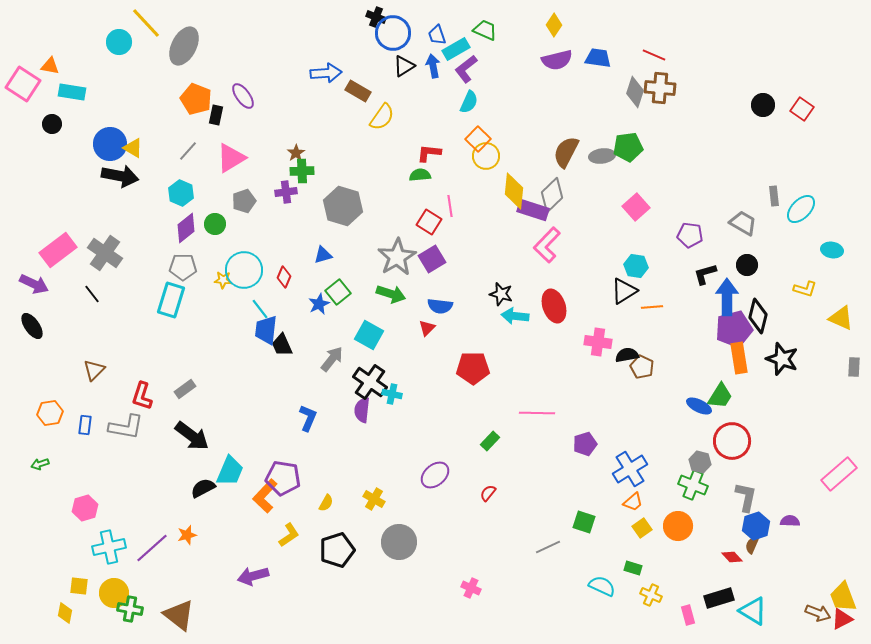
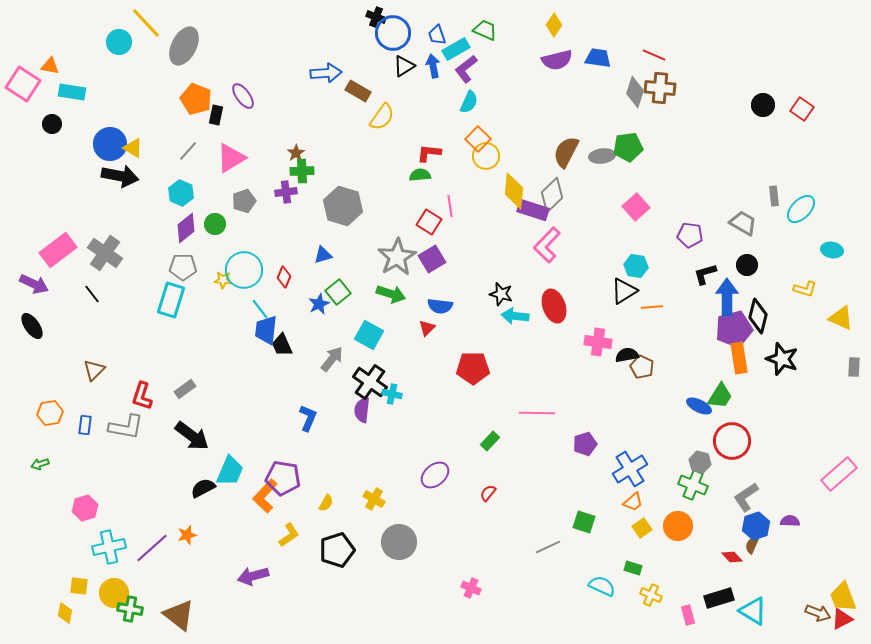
gray L-shape at (746, 497): rotated 136 degrees counterclockwise
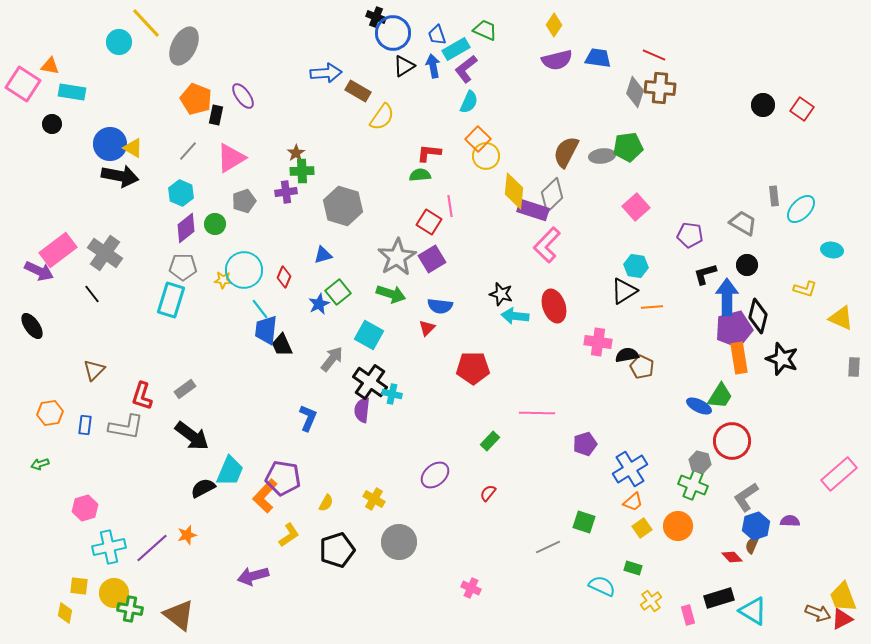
purple arrow at (34, 284): moved 5 px right, 13 px up
yellow cross at (651, 595): moved 6 px down; rotated 30 degrees clockwise
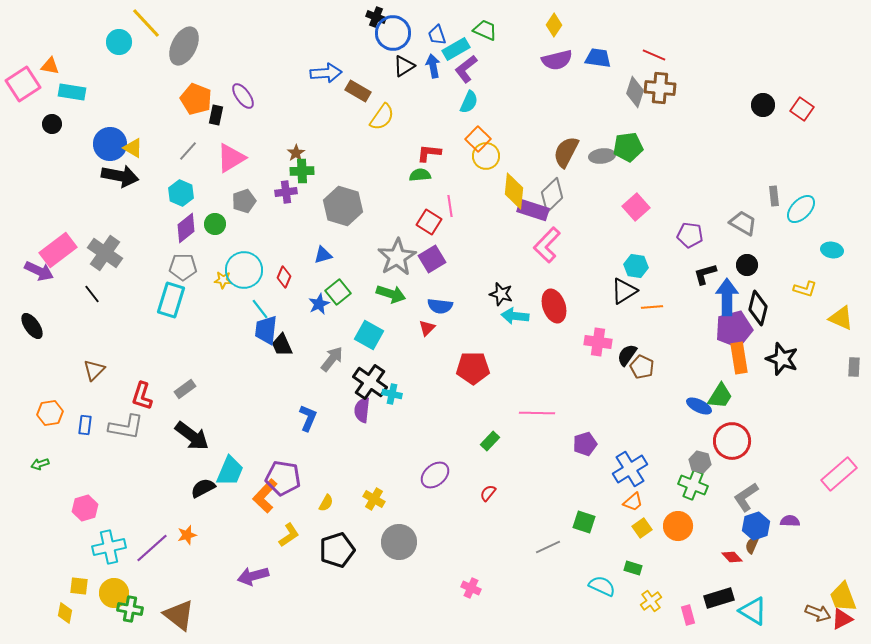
pink square at (23, 84): rotated 24 degrees clockwise
black diamond at (758, 316): moved 8 px up
black semicircle at (627, 355): rotated 45 degrees counterclockwise
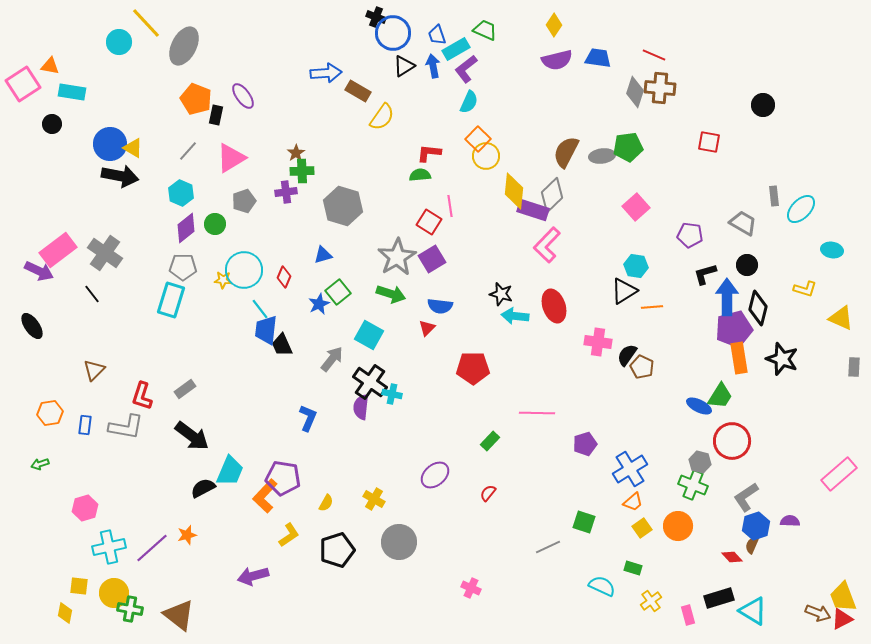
red square at (802, 109): moved 93 px left, 33 px down; rotated 25 degrees counterclockwise
purple semicircle at (362, 410): moved 1 px left, 3 px up
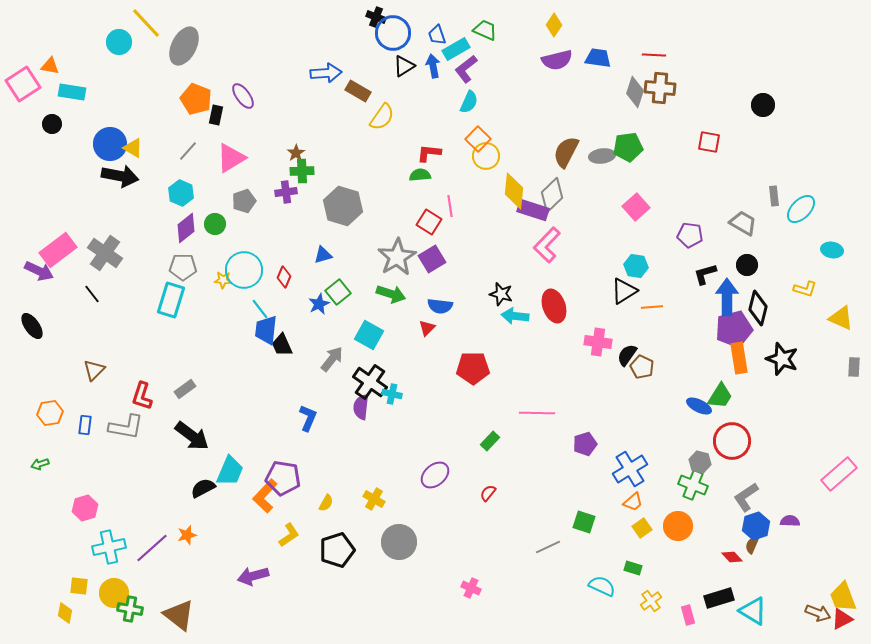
red line at (654, 55): rotated 20 degrees counterclockwise
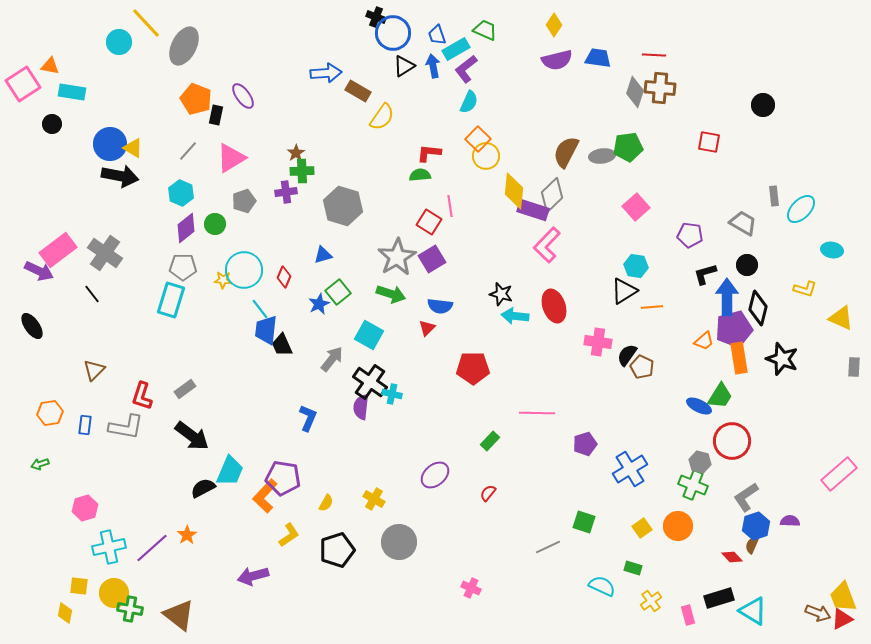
orange trapezoid at (633, 502): moved 71 px right, 161 px up
orange star at (187, 535): rotated 18 degrees counterclockwise
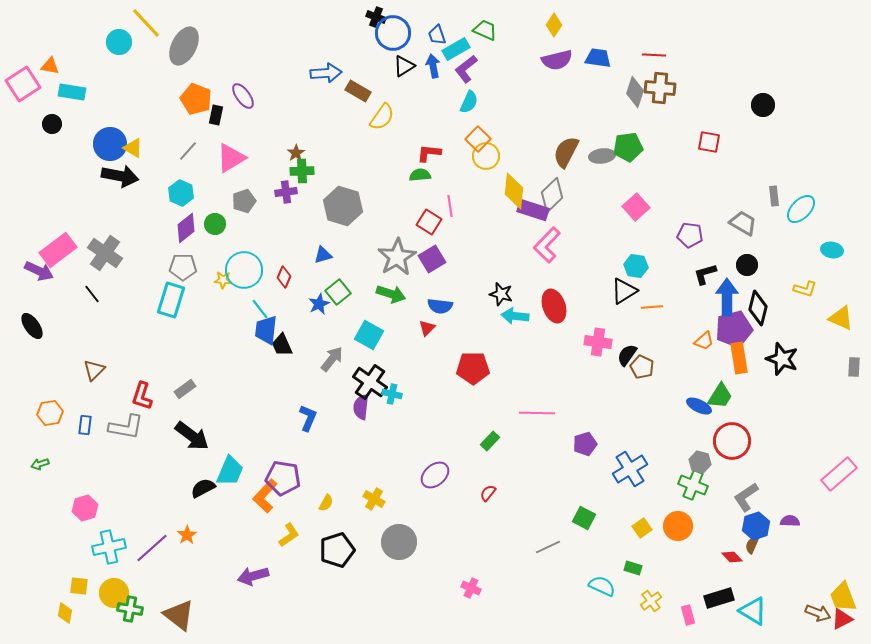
green square at (584, 522): moved 4 px up; rotated 10 degrees clockwise
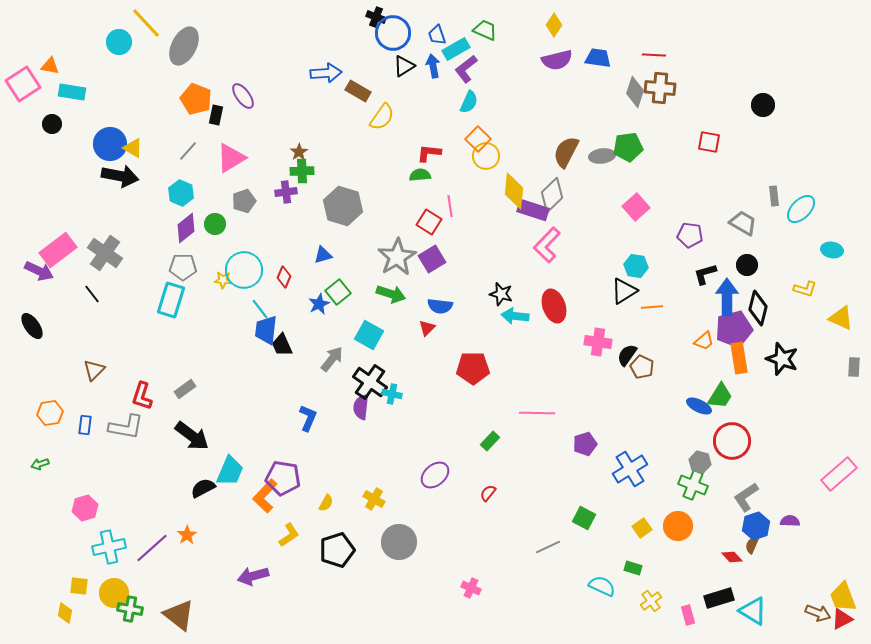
brown star at (296, 153): moved 3 px right, 1 px up
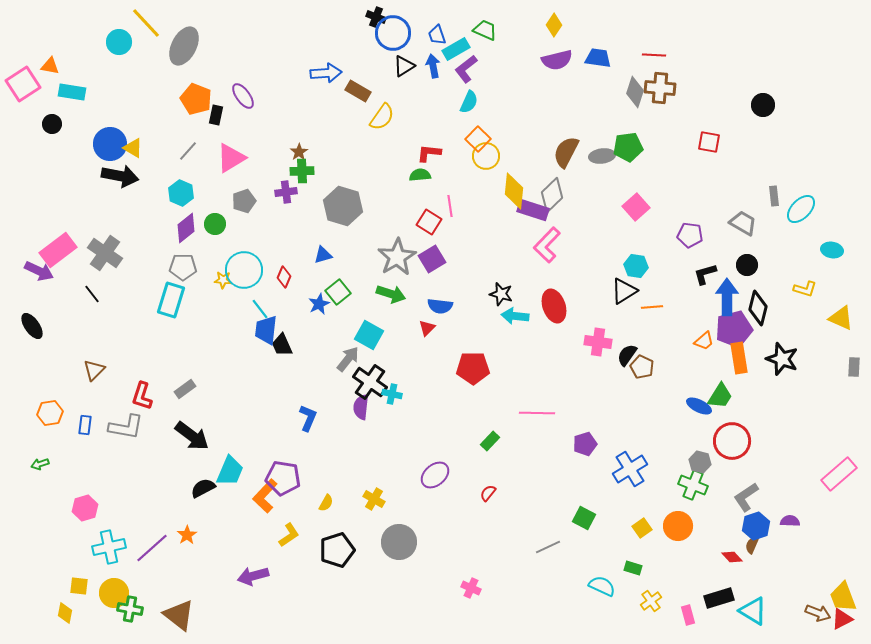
gray arrow at (332, 359): moved 16 px right
